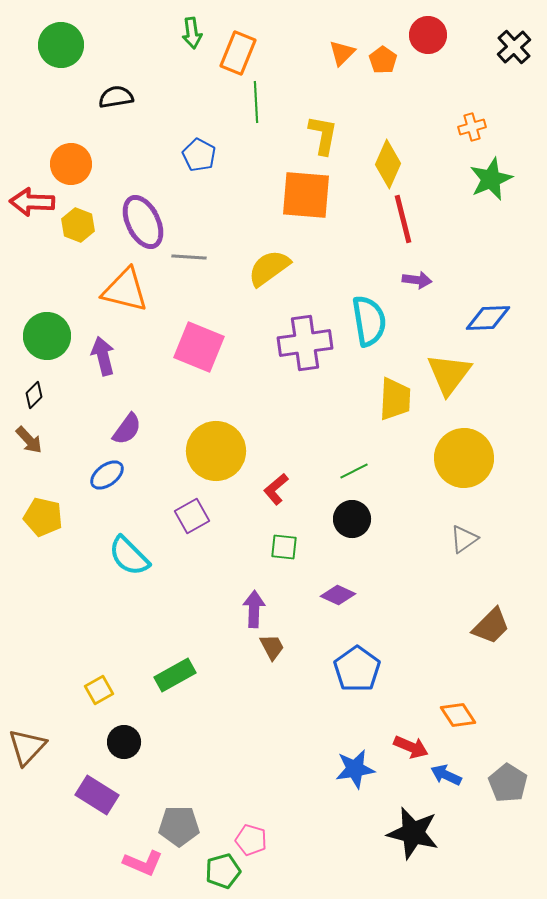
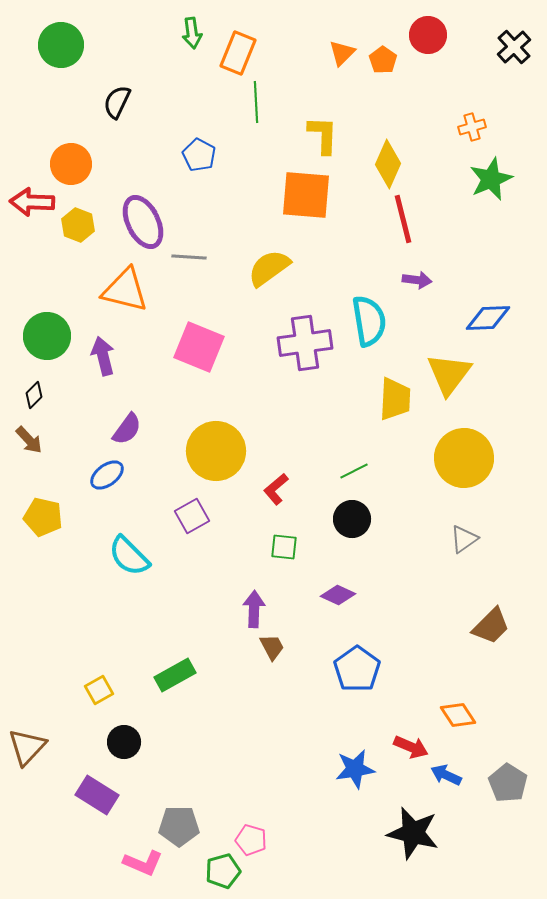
black semicircle at (116, 97): moved 1 px right, 5 px down; rotated 56 degrees counterclockwise
yellow L-shape at (323, 135): rotated 9 degrees counterclockwise
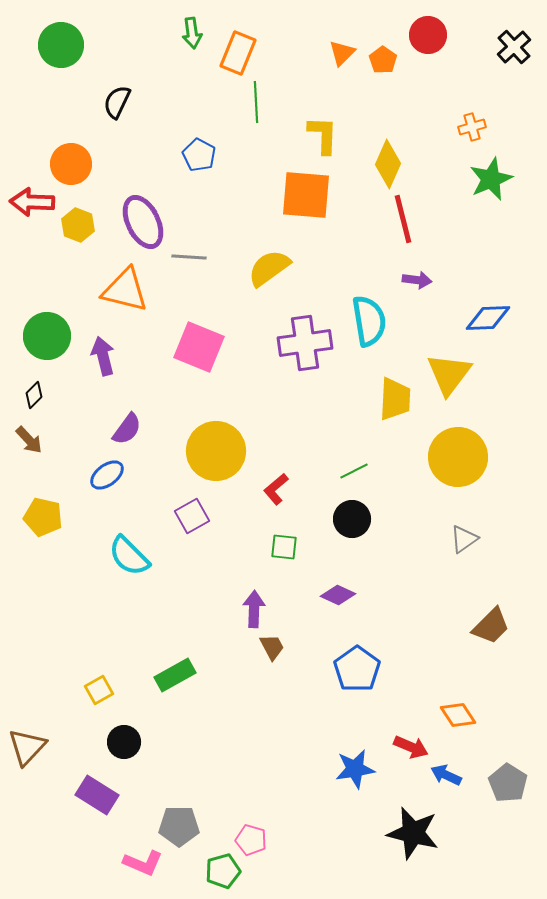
yellow circle at (464, 458): moved 6 px left, 1 px up
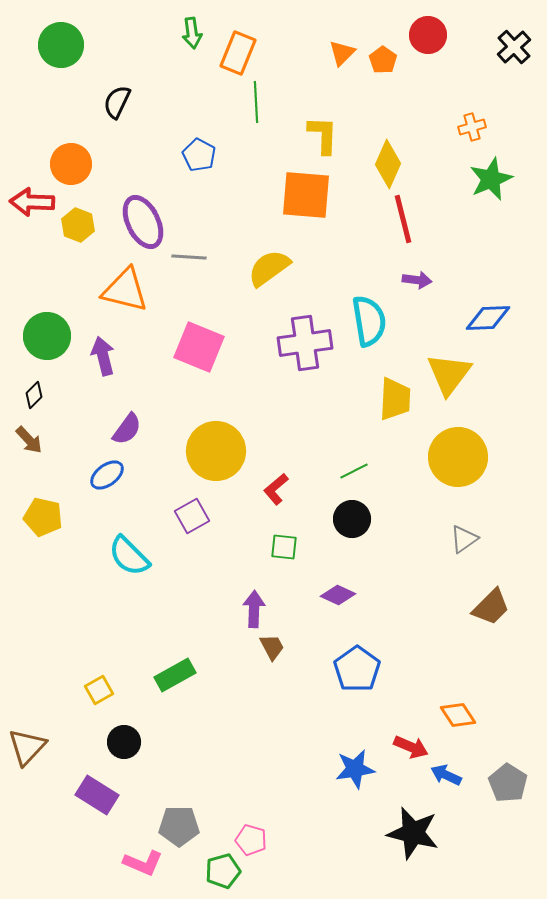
brown trapezoid at (491, 626): moved 19 px up
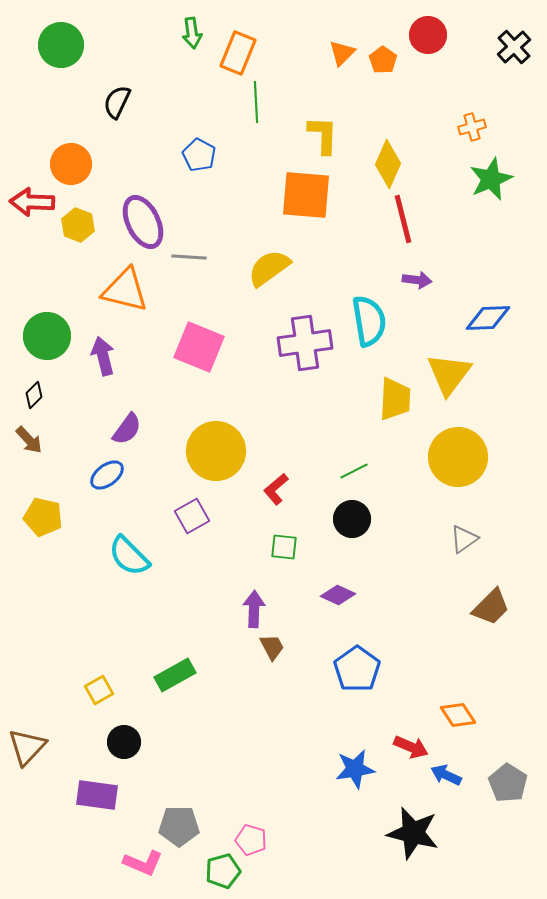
purple rectangle at (97, 795): rotated 24 degrees counterclockwise
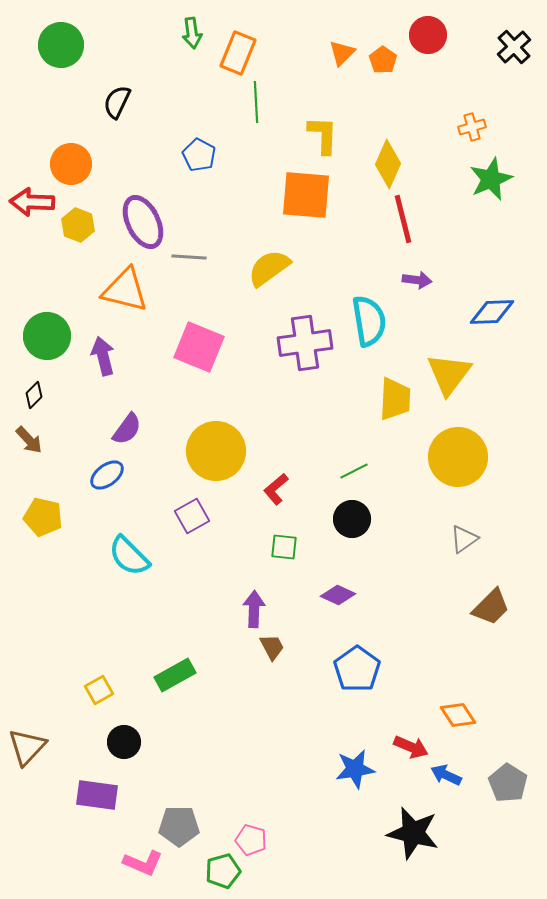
blue diamond at (488, 318): moved 4 px right, 6 px up
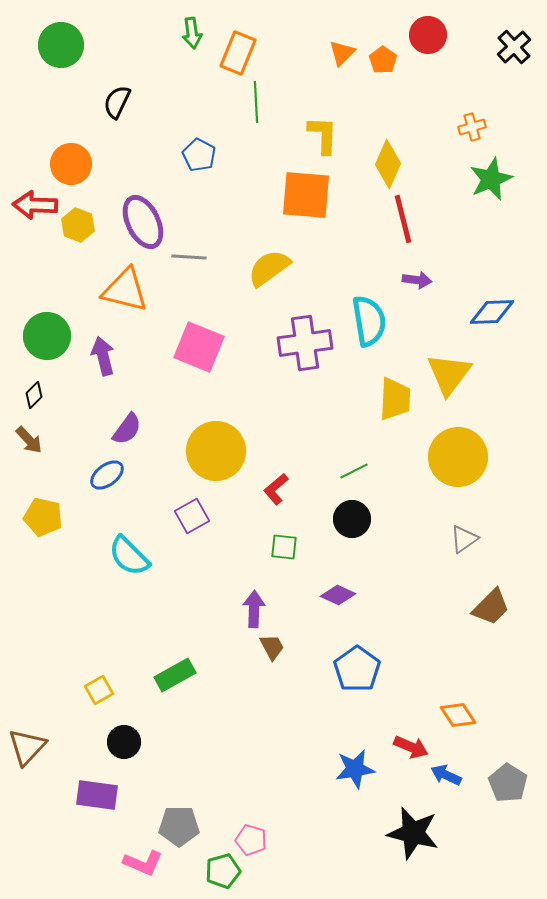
red arrow at (32, 202): moved 3 px right, 3 px down
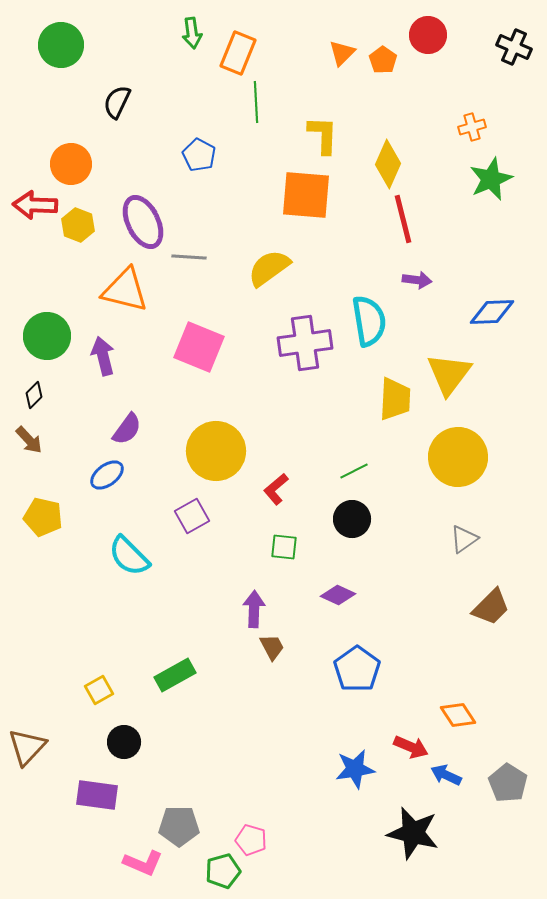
black cross at (514, 47): rotated 24 degrees counterclockwise
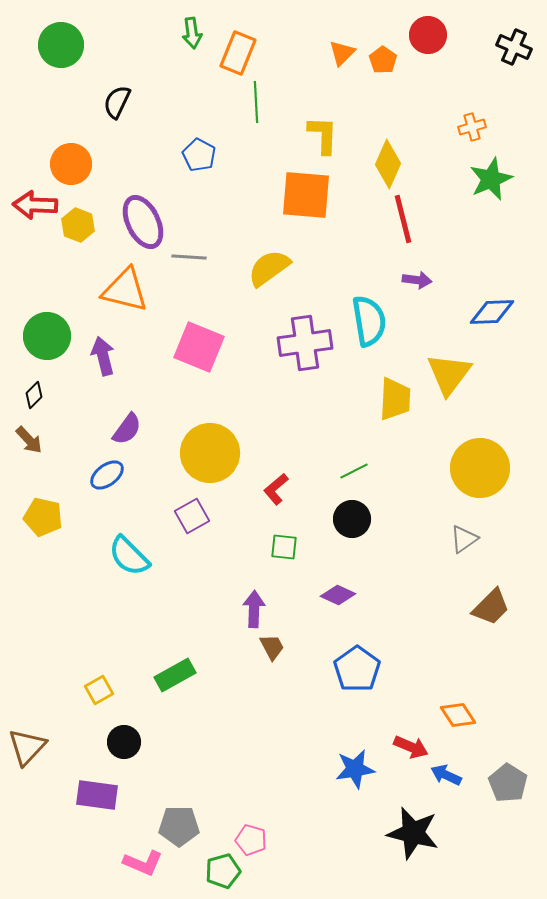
yellow circle at (216, 451): moved 6 px left, 2 px down
yellow circle at (458, 457): moved 22 px right, 11 px down
